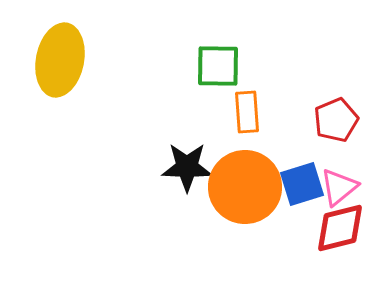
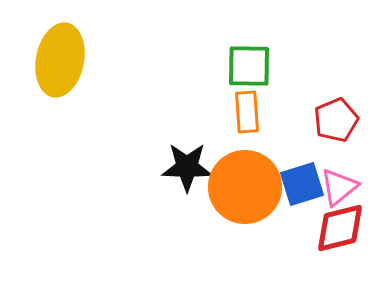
green square: moved 31 px right
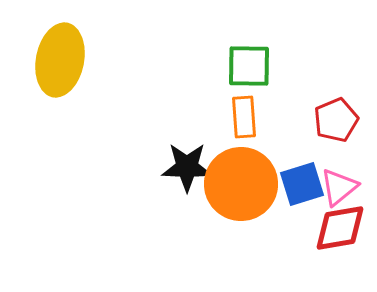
orange rectangle: moved 3 px left, 5 px down
orange circle: moved 4 px left, 3 px up
red diamond: rotated 4 degrees clockwise
